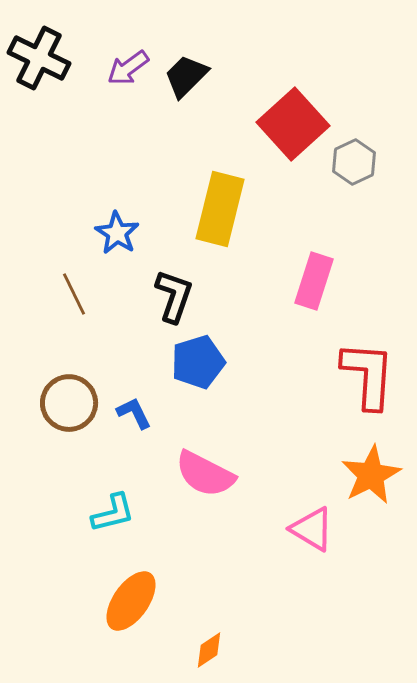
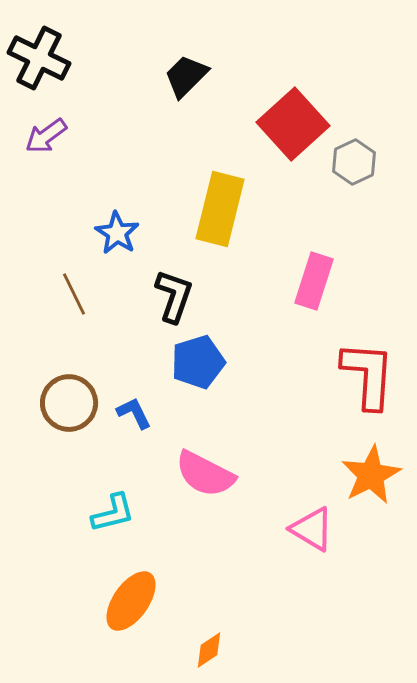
purple arrow: moved 82 px left, 68 px down
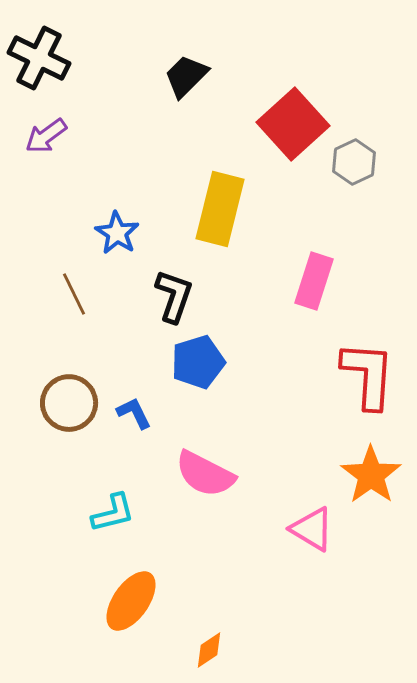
orange star: rotated 8 degrees counterclockwise
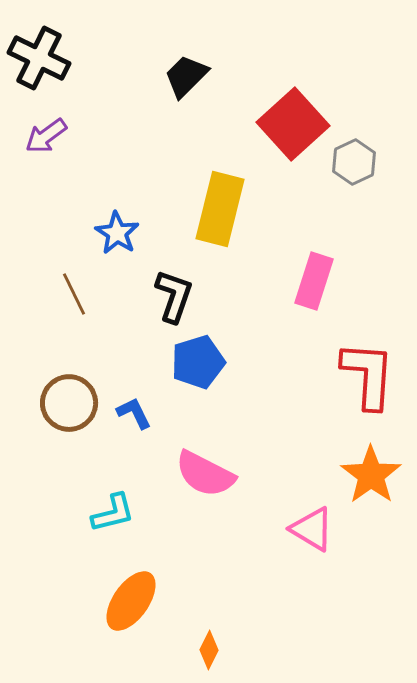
orange diamond: rotated 30 degrees counterclockwise
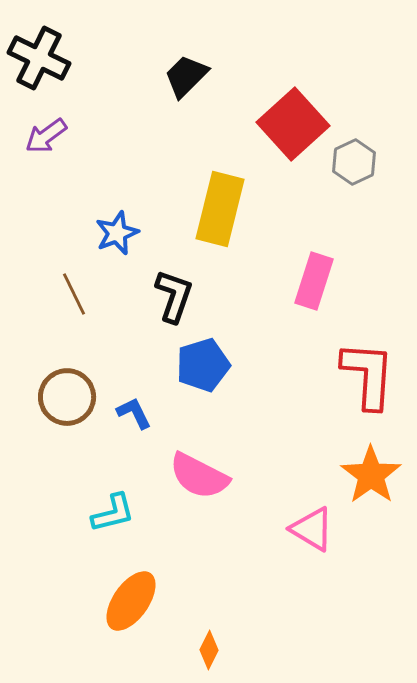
blue star: rotated 18 degrees clockwise
blue pentagon: moved 5 px right, 3 px down
brown circle: moved 2 px left, 6 px up
pink semicircle: moved 6 px left, 2 px down
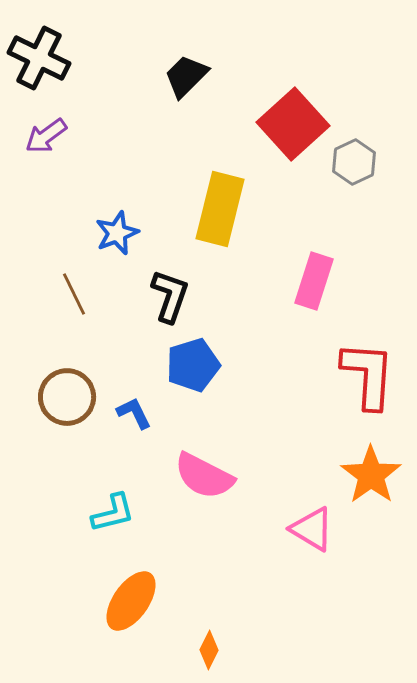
black L-shape: moved 4 px left
blue pentagon: moved 10 px left
pink semicircle: moved 5 px right
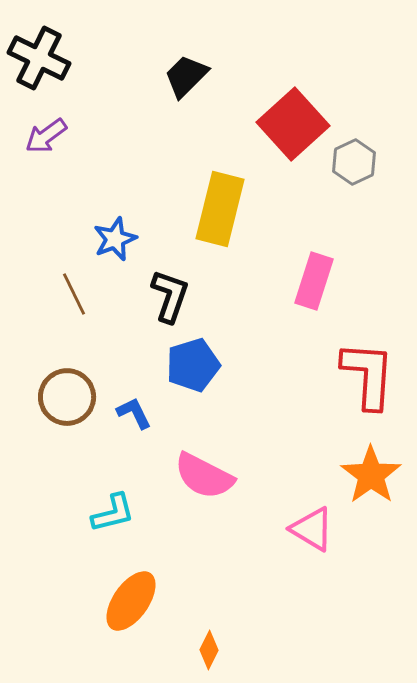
blue star: moved 2 px left, 6 px down
